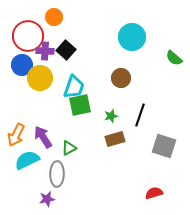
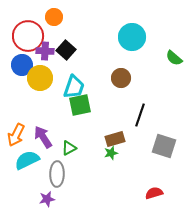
green star: moved 37 px down
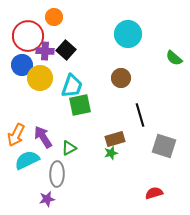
cyan circle: moved 4 px left, 3 px up
cyan trapezoid: moved 2 px left, 1 px up
black line: rotated 35 degrees counterclockwise
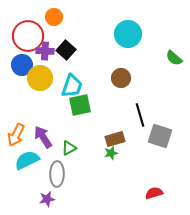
gray square: moved 4 px left, 10 px up
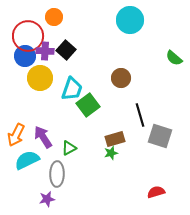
cyan circle: moved 2 px right, 14 px up
blue circle: moved 3 px right, 9 px up
cyan trapezoid: moved 3 px down
green square: moved 8 px right; rotated 25 degrees counterclockwise
red semicircle: moved 2 px right, 1 px up
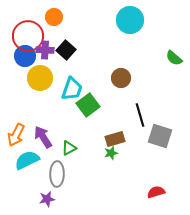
purple cross: moved 1 px up
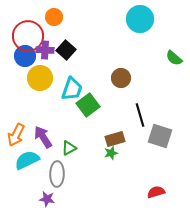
cyan circle: moved 10 px right, 1 px up
purple star: rotated 21 degrees clockwise
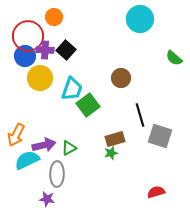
purple arrow: moved 1 px right, 8 px down; rotated 110 degrees clockwise
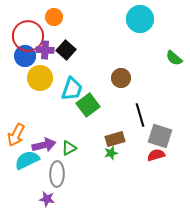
red semicircle: moved 37 px up
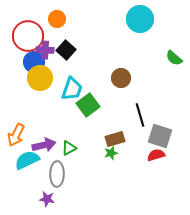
orange circle: moved 3 px right, 2 px down
blue circle: moved 9 px right, 6 px down
